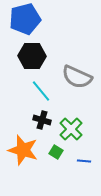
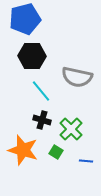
gray semicircle: rotated 12 degrees counterclockwise
blue line: moved 2 px right
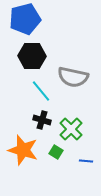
gray semicircle: moved 4 px left
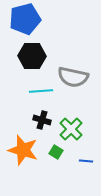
cyan line: rotated 55 degrees counterclockwise
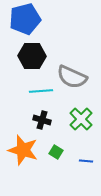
gray semicircle: moved 1 px left; rotated 12 degrees clockwise
green cross: moved 10 px right, 10 px up
